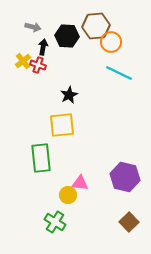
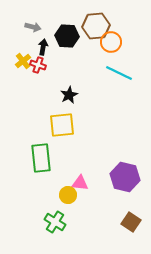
brown square: moved 2 px right; rotated 12 degrees counterclockwise
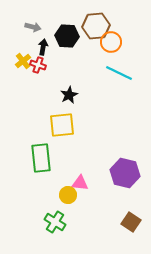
purple hexagon: moved 4 px up
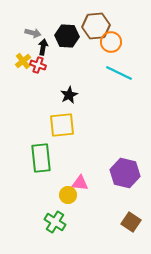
gray arrow: moved 6 px down
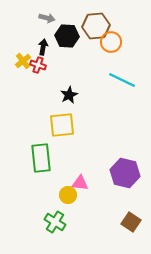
gray arrow: moved 14 px right, 15 px up
cyan line: moved 3 px right, 7 px down
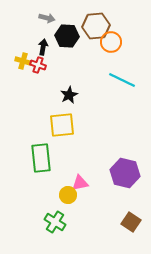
yellow cross: rotated 35 degrees counterclockwise
pink triangle: rotated 18 degrees counterclockwise
